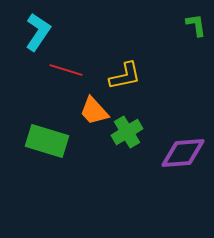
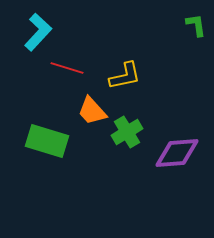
cyan L-shape: rotated 9 degrees clockwise
red line: moved 1 px right, 2 px up
orange trapezoid: moved 2 px left
purple diamond: moved 6 px left
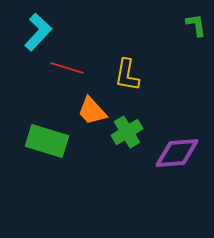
yellow L-shape: moved 2 px right, 1 px up; rotated 112 degrees clockwise
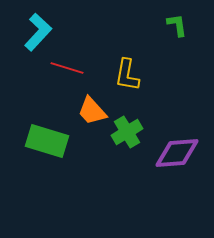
green L-shape: moved 19 px left
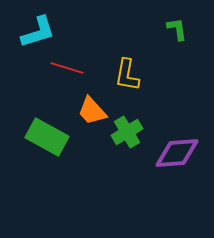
green L-shape: moved 4 px down
cyan L-shape: rotated 30 degrees clockwise
green rectangle: moved 4 px up; rotated 12 degrees clockwise
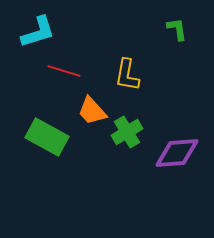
red line: moved 3 px left, 3 px down
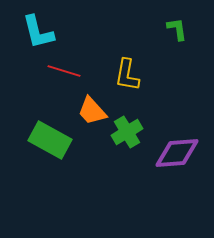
cyan L-shape: rotated 93 degrees clockwise
green rectangle: moved 3 px right, 3 px down
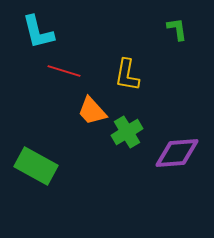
green rectangle: moved 14 px left, 26 px down
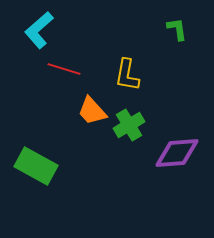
cyan L-shape: moved 1 px right, 2 px up; rotated 63 degrees clockwise
red line: moved 2 px up
green cross: moved 2 px right, 7 px up
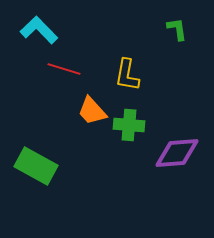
cyan L-shape: rotated 87 degrees clockwise
green cross: rotated 36 degrees clockwise
